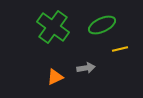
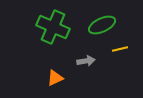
green cross: rotated 12 degrees counterclockwise
gray arrow: moved 7 px up
orange triangle: moved 1 px down
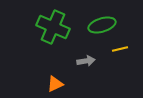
green ellipse: rotated 8 degrees clockwise
orange triangle: moved 6 px down
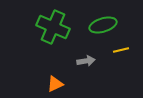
green ellipse: moved 1 px right
yellow line: moved 1 px right, 1 px down
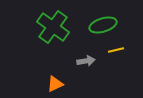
green cross: rotated 12 degrees clockwise
yellow line: moved 5 px left
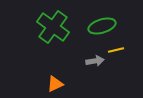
green ellipse: moved 1 px left, 1 px down
gray arrow: moved 9 px right
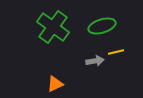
yellow line: moved 2 px down
